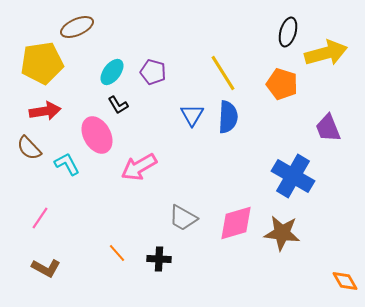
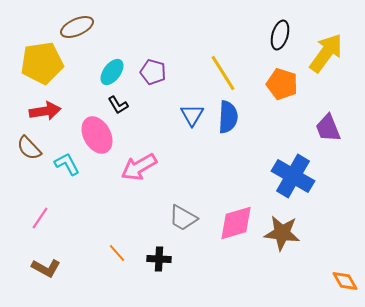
black ellipse: moved 8 px left, 3 px down
yellow arrow: rotated 39 degrees counterclockwise
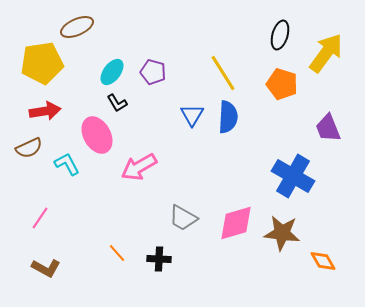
black L-shape: moved 1 px left, 2 px up
brown semicircle: rotated 72 degrees counterclockwise
orange diamond: moved 22 px left, 20 px up
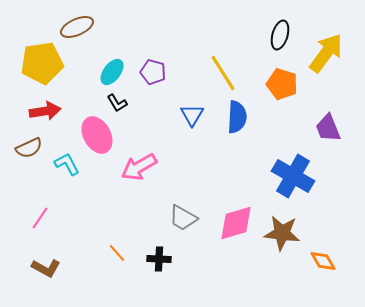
blue semicircle: moved 9 px right
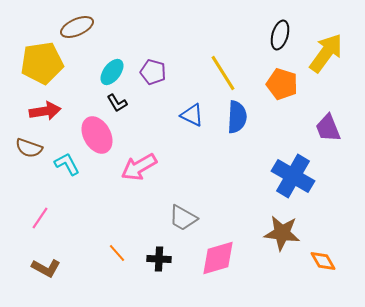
blue triangle: rotated 35 degrees counterclockwise
brown semicircle: rotated 44 degrees clockwise
pink diamond: moved 18 px left, 35 px down
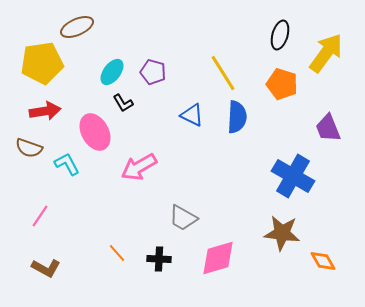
black L-shape: moved 6 px right
pink ellipse: moved 2 px left, 3 px up
pink line: moved 2 px up
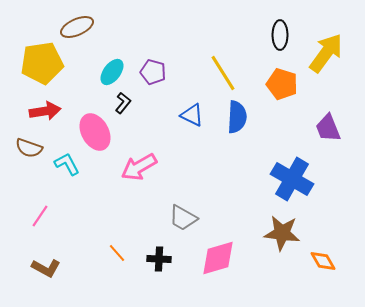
black ellipse: rotated 16 degrees counterclockwise
black L-shape: rotated 110 degrees counterclockwise
blue cross: moved 1 px left, 3 px down
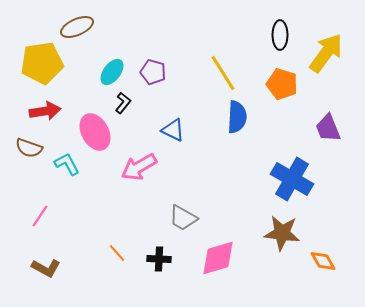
blue triangle: moved 19 px left, 15 px down
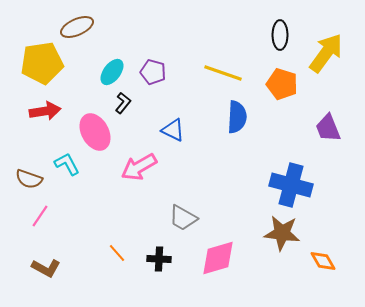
yellow line: rotated 39 degrees counterclockwise
brown semicircle: moved 31 px down
blue cross: moved 1 px left, 6 px down; rotated 15 degrees counterclockwise
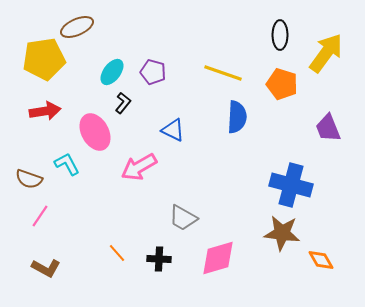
yellow pentagon: moved 2 px right, 4 px up
orange diamond: moved 2 px left, 1 px up
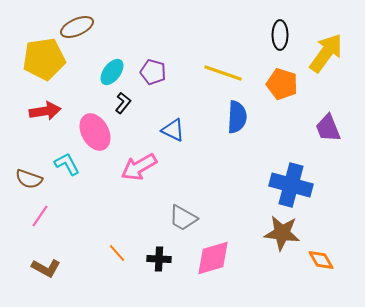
pink diamond: moved 5 px left
